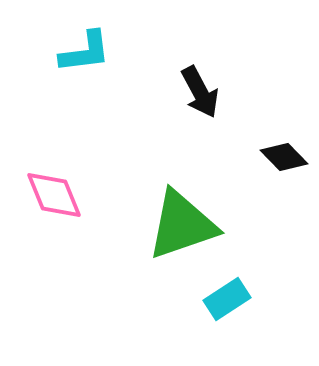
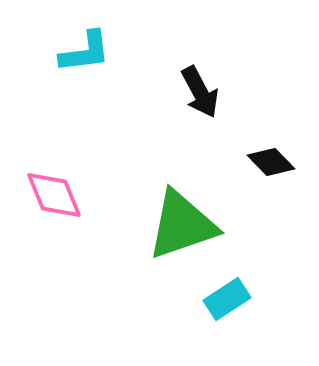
black diamond: moved 13 px left, 5 px down
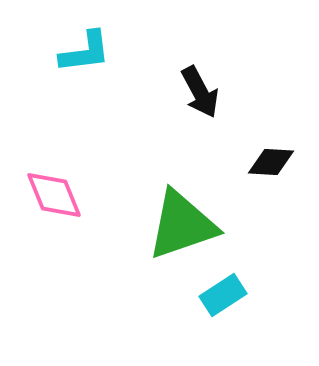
black diamond: rotated 42 degrees counterclockwise
cyan rectangle: moved 4 px left, 4 px up
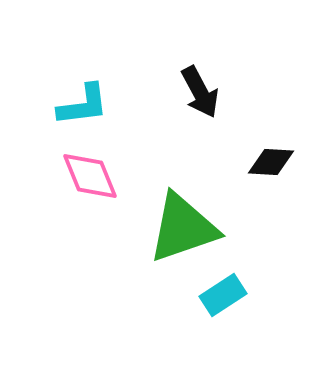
cyan L-shape: moved 2 px left, 53 px down
pink diamond: moved 36 px right, 19 px up
green triangle: moved 1 px right, 3 px down
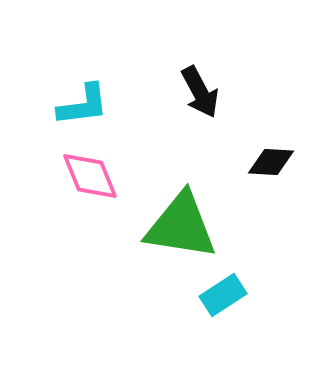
green triangle: moved 2 px left, 2 px up; rotated 28 degrees clockwise
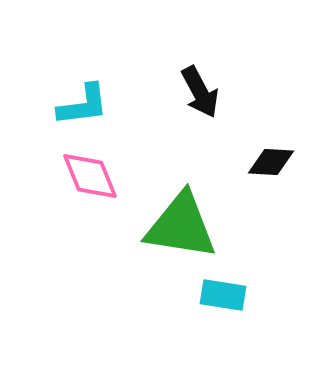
cyan rectangle: rotated 42 degrees clockwise
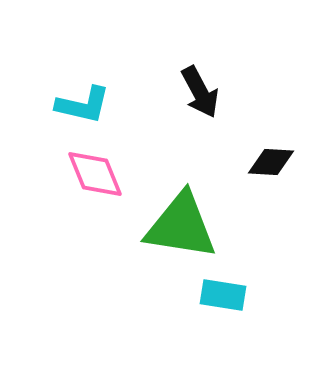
cyan L-shape: rotated 20 degrees clockwise
pink diamond: moved 5 px right, 2 px up
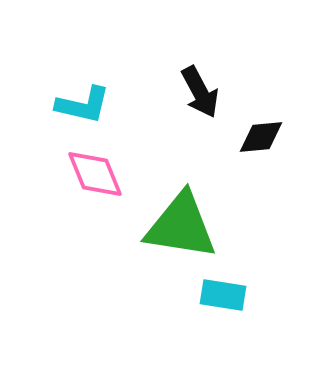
black diamond: moved 10 px left, 25 px up; rotated 9 degrees counterclockwise
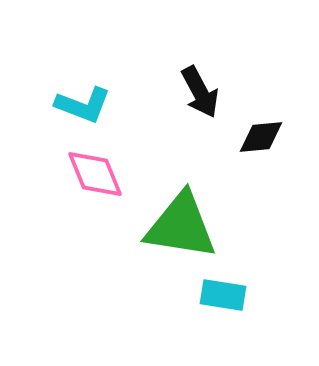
cyan L-shape: rotated 8 degrees clockwise
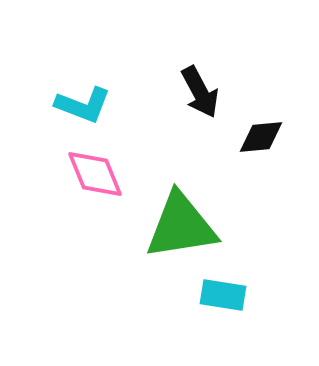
green triangle: rotated 18 degrees counterclockwise
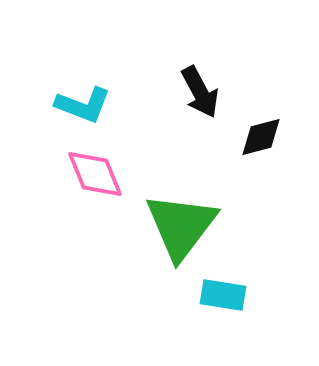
black diamond: rotated 9 degrees counterclockwise
green triangle: rotated 44 degrees counterclockwise
